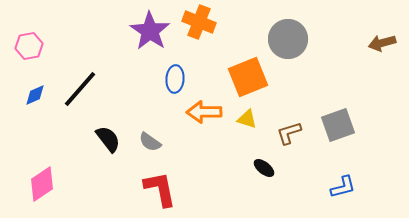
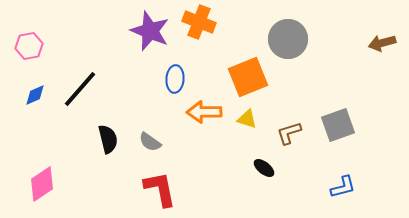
purple star: rotated 12 degrees counterclockwise
black semicircle: rotated 24 degrees clockwise
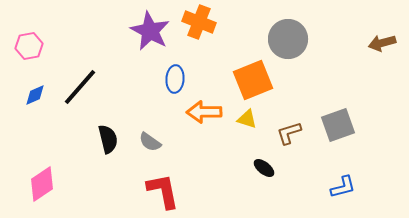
purple star: rotated 6 degrees clockwise
orange square: moved 5 px right, 3 px down
black line: moved 2 px up
red L-shape: moved 3 px right, 2 px down
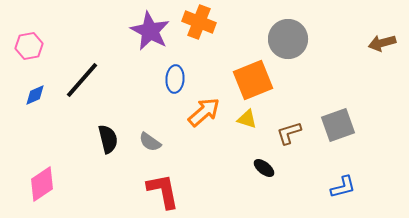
black line: moved 2 px right, 7 px up
orange arrow: rotated 140 degrees clockwise
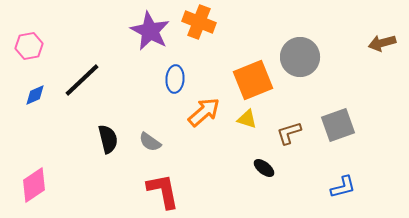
gray circle: moved 12 px right, 18 px down
black line: rotated 6 degrees clockwise
pink diamond: moved 8 px left, 1 px down
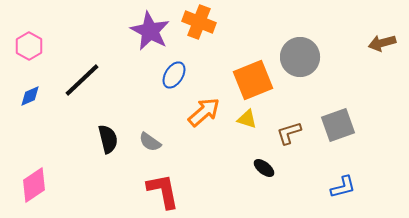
pink hexagon: rotated 20 degrees counterclockwise
blue ellipse: moved 1 px left, 4 px up; rotated 28 degrees clockwise
blue diamond: moved 5 px left, 1 px down
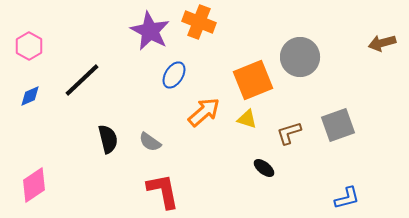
blue L-shape: moved 4 px right, 11 px down
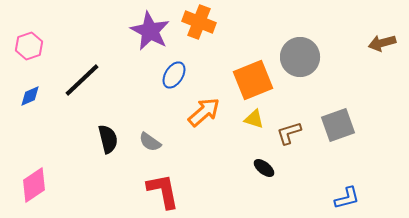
pink hexagon: rotated 12 degrees clockwise
yellow triangle: moved 7 px right
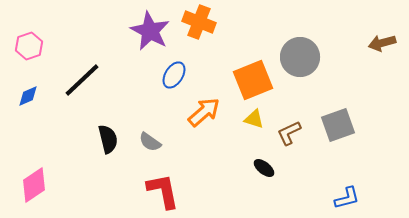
blue diamond: moved 2 px left
brown L-shape: rotated 8 degrees counterclockwise
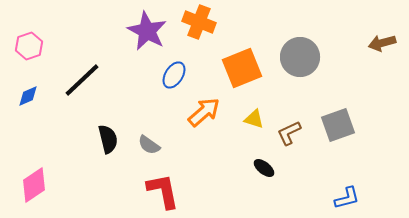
purple star: moved 3 px left
orange square: moved 11 px left, 12 px up
gray semicircle: moved 1 px left, 3 px down
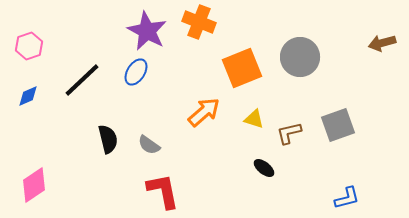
blue ellipse: moved 38 px left, 3 px up
brown L-shape: rotated 12 degrees clockwise
